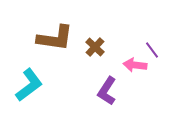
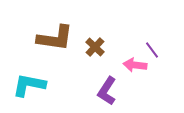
cyan L-shape: rotated 132 degrees counterclockwise
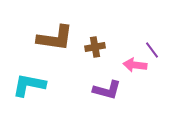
brown cross: rotated 36 degrees clockwise
purple L-shape: moved 1 px up; rotated 108 degrees counterclockwise
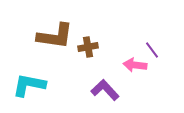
brown L-shape: moved 2 px up
brown cross: moved 7 px left
purple L-shape: moved 2 px left; rotated 148 degrees counterclockwise
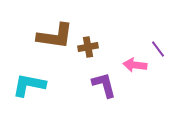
purple line: moved 6 px right, 1 px up
purple L-shape: moved 1 px left, 5 px up; rotated 28 degrees clockwise
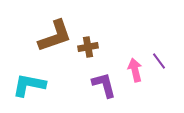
brown L-shape: rotated 27 degrees counterclockwise
purple line: moved 1 px right, 12 px down
pink arrow: moved 5 px down; rotated 70 degrees clockwise
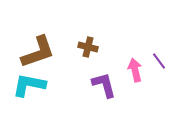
brown L-shape: moved 17 px left, 16 px down
brown cross: rotated 24 degrees clockwise
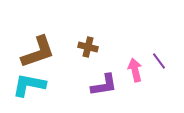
purple L-shape: rotated 96 degrees clockwise
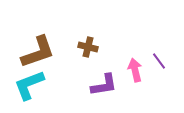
cyan L-shape: rotated 32 degrees counterclockwise
